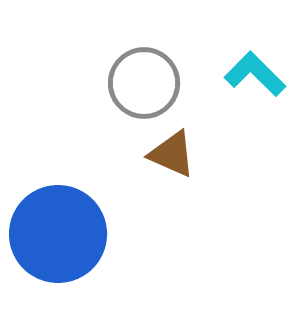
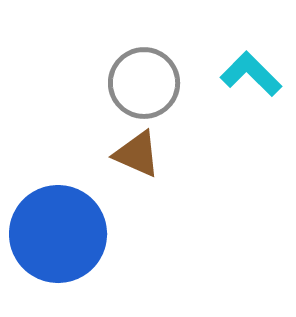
cyan L-shape: moved 4 px left
brown triangle: moved 35 px left
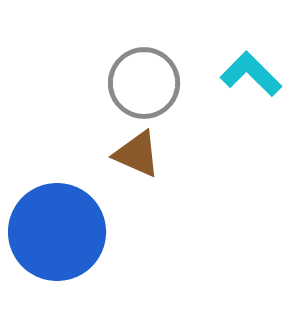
blue circle: moved 1 px left, 2 px up
